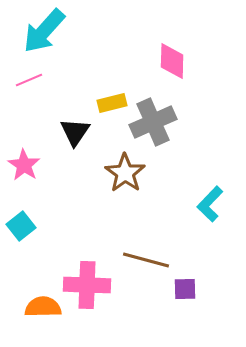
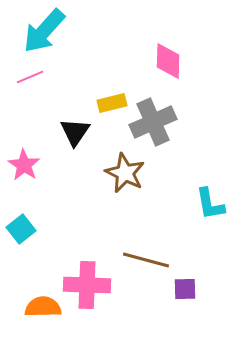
pink diamond: moved 4 px left
pink line: moved 1 px right, 3 px up
brown star: rotated 9 degrees counterclockwise
cyan L-shape: rotated 54 degrees counterclockwise
cyan square: moved 3 px down
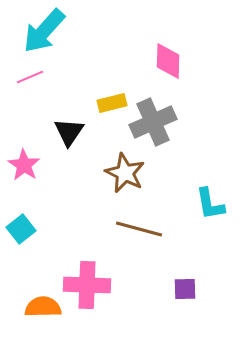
black triangle: moved 6 px left
brown line: moved 7 px left, 31 px up
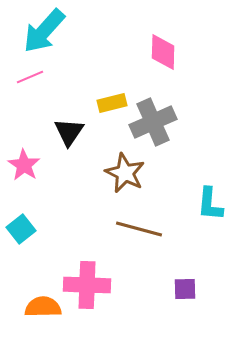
pink diamond: moved 5 px left, 9 px up
cyan L-shape: rotated 15 degrees clockwise
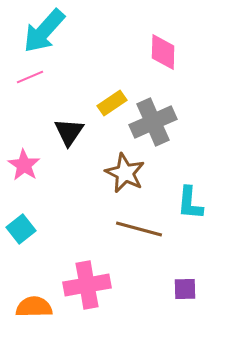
yellow rectangle: rotated 20 degrees counterclockwise
cyan L-shape: moved 20 px left, 1 px up
pink cross: rotated 12 degrees counterclockwise
orange semicircle: moved 9 px left
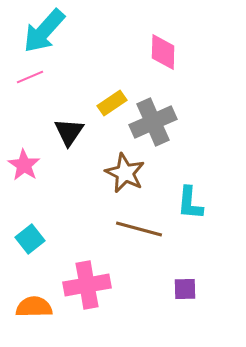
cyan square: moved 9 px right, 10 px down
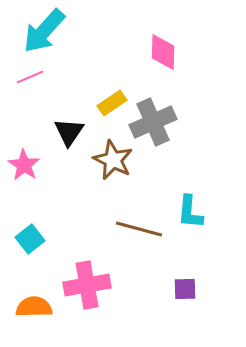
brown star: moved 12 px left, 13 px up
cyan L-shape: moved 9 px down
